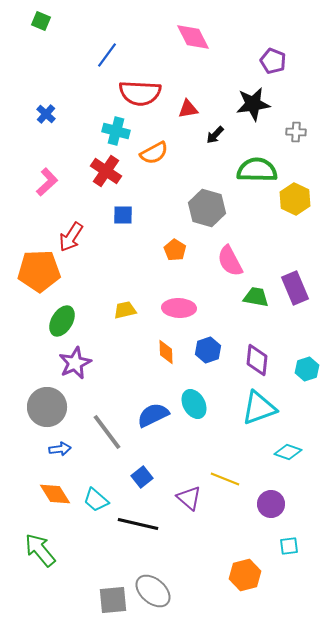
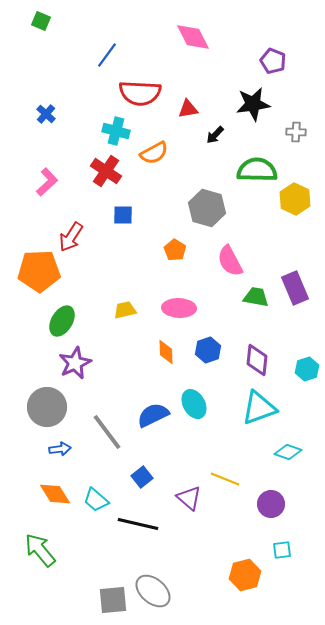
cyan square at (289, 546): moved 7 px left, 4 px down
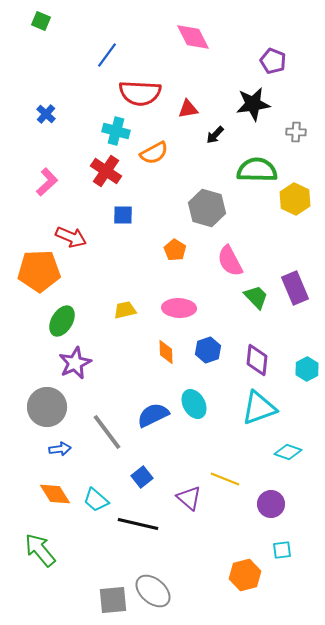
red arrow at (71, 237): rotated 100 degrees counterclockwise
green trapezoid at (256, 297): rotated 36 degrees clockwise
cyan hexagon at (307, 369): rotated 10 degrees counterclockwise
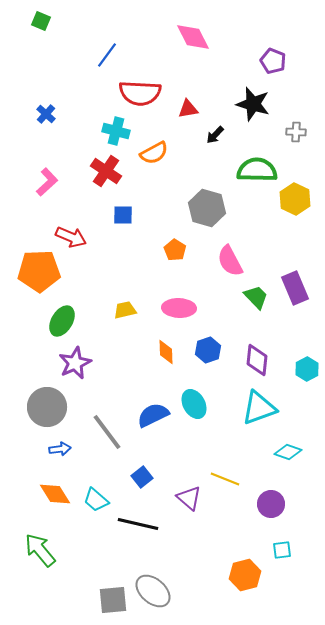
black star at (253, 104): rotated 24 degrees clockwise
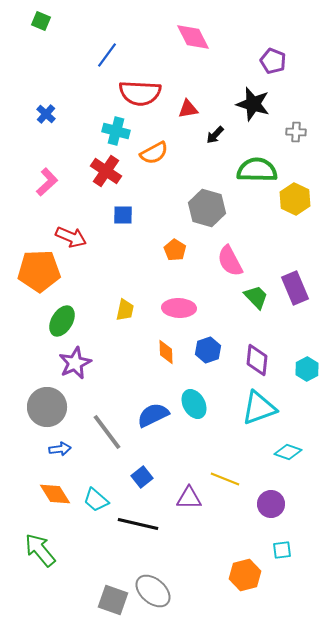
yellow trapezoid at (125, 310): rotated 115 degrees clockwise
purple triangle at (189, 498): rotated 40 degrees counterclockwise
gray square at (113, 600): rotated 24 degrees clockwise
